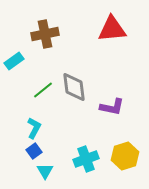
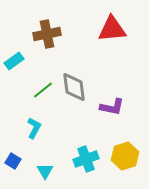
brown cross: moved 2 px right
blue square: moved 21 px left, 10 px down; rotated 21 degrees counterclockwise
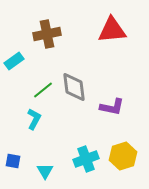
red triangle: moved 1 px down
cyan L-shape: moved 9 px up
yellow hexagon: moved 2 px left
blue square: rotated 21 degrees counterclockwise
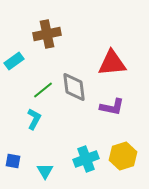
red triangle: moved 33 px down
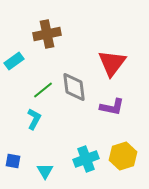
red triangle: rotated 48 degrees counterclockwise
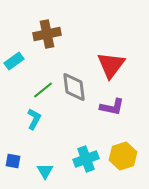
red triangle: moved 1 px left, 2 px down
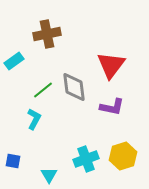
cyan triangle: moved 4 px right, 4 px down
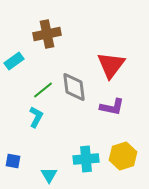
cyan L-shape: moved 2 px right, 2 px up
cyan cross: rotated 15 degrees clockwise
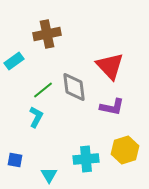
red triangle: moved 1 px left, 1 px down; rotated 20 degrees counterclockwise
yellow hexagon: moved 2 px right, 6 px up
blue square: moved 2 px right, 1 px up
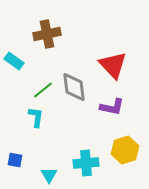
cyan rectangle: rotated 72 degrees clockwise
red triangle: moved 3 px right, 1 px up
cyan L-shape: rotated 20 degrees counterclockwise
cyan cross: moved 4 px down
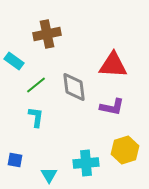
red triangle: rotated 44 degrees counterclockwise
green line: moved 7 px left, 5 px up
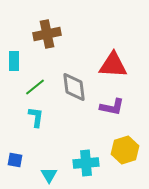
cyan rectangle: rotated 54 degrees clockwise
green line: moved 1 px left, 2 px down
